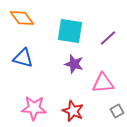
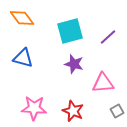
cyan square: rotated 24 degrees counterclockwise
purple line: moved 1 px up
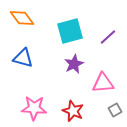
purple star: rotated 30 degrees clockwise
gray square: moved 2 px left, 1 px up
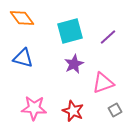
pink triangle: rotated 15 degrees counterclockwise
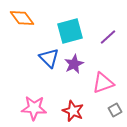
blue triangle: moved 26 px right; rotated 30 degrees clockwise
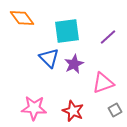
cyan square: moved 3 px left; rotated 8 degrees clockwise
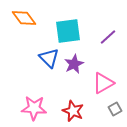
orange diamond: moved 2 px right
cyan square: moved 1 px right
pink triangle: rotated 10 degrees counterclockwise
gray square: moved 1 px up
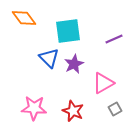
purple line: moved 6 px right, 2 px down; rotated 18 degrees clockwise
